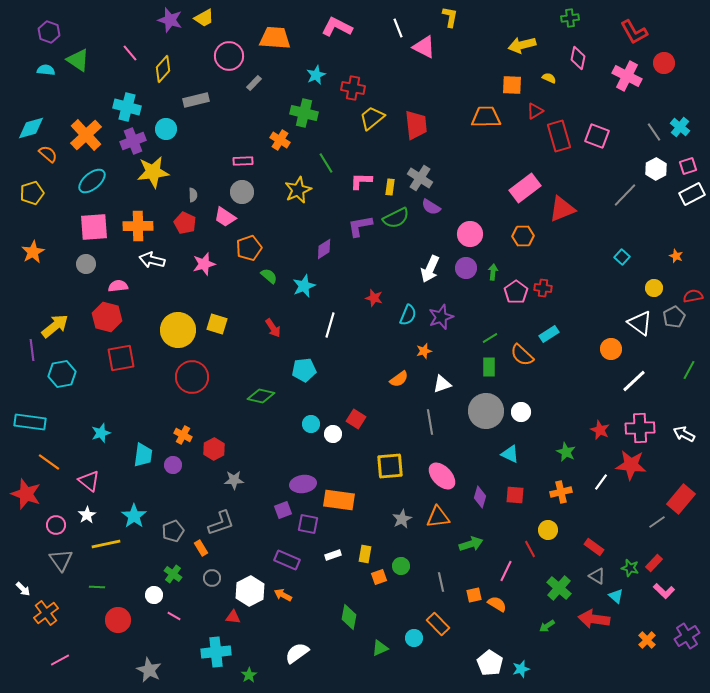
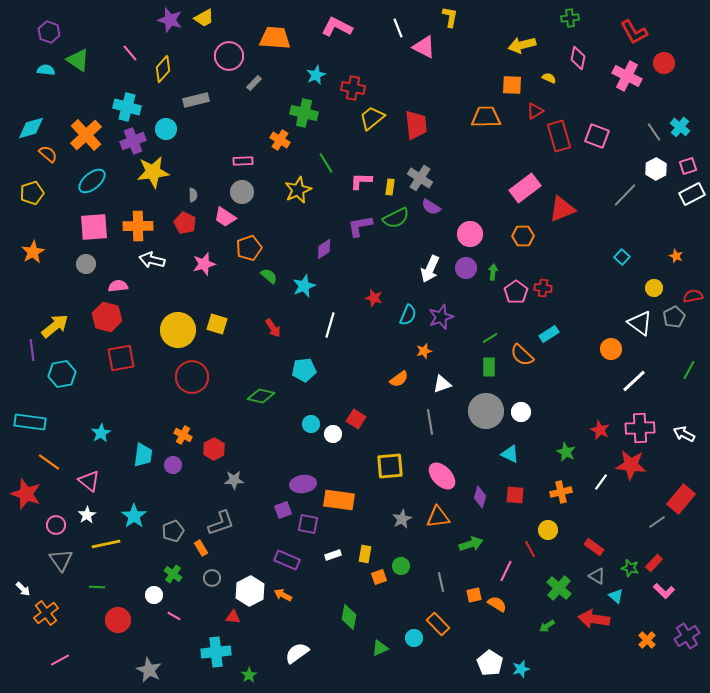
cyan star at (101, 433): rotated 12 degrees counterclockwise
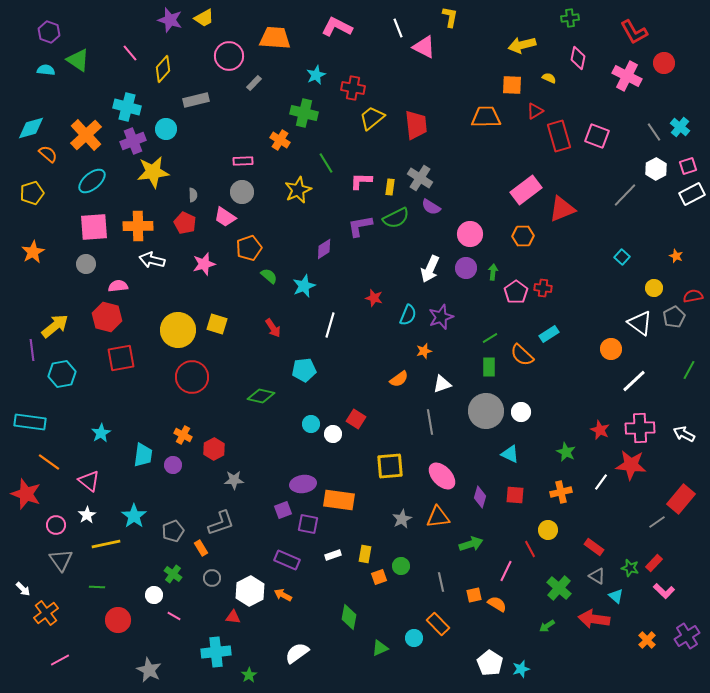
pink rectangle at (525, 188): moved 1 px right, 2 px down
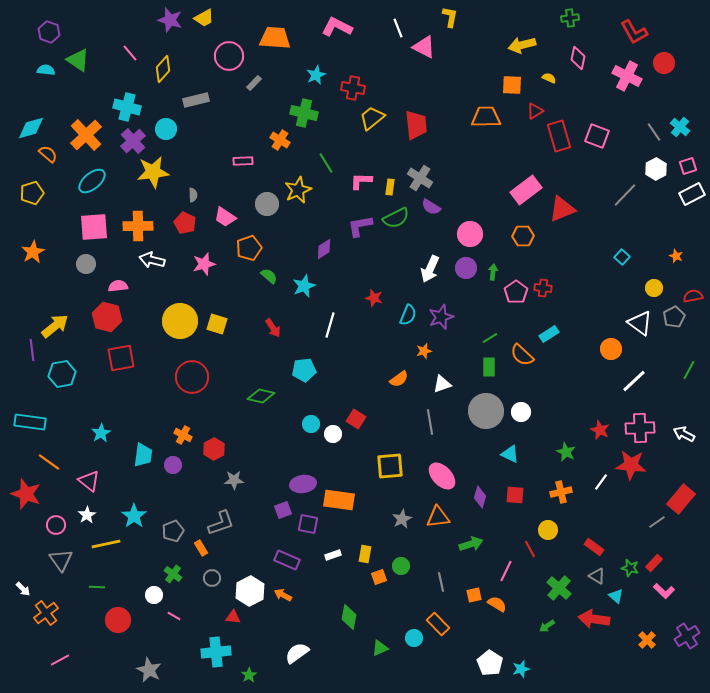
purple cross at (133, 141): rotated 20 degrees counterclockwise
gray circle at (242, 192): moved 25 px right, 12 px down
yellow circle at (178, 330): moved 2 px right, 9 px up
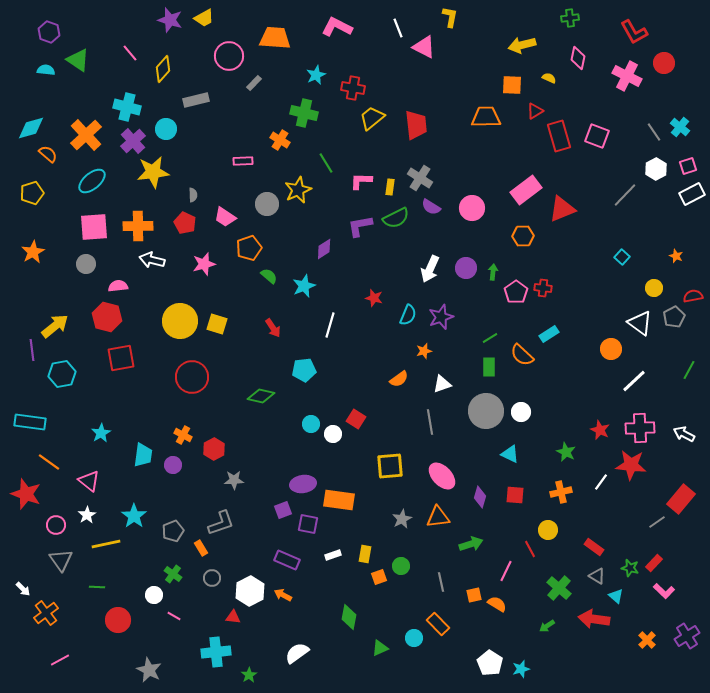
pink circle at (470, 234): moved 2 px right, 26 px up
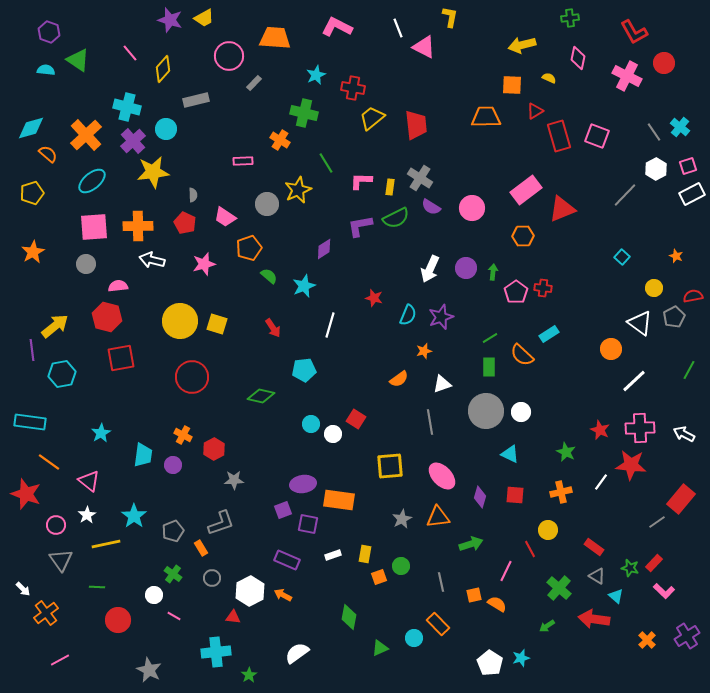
cyan star at (521, 669): moved 11 px up
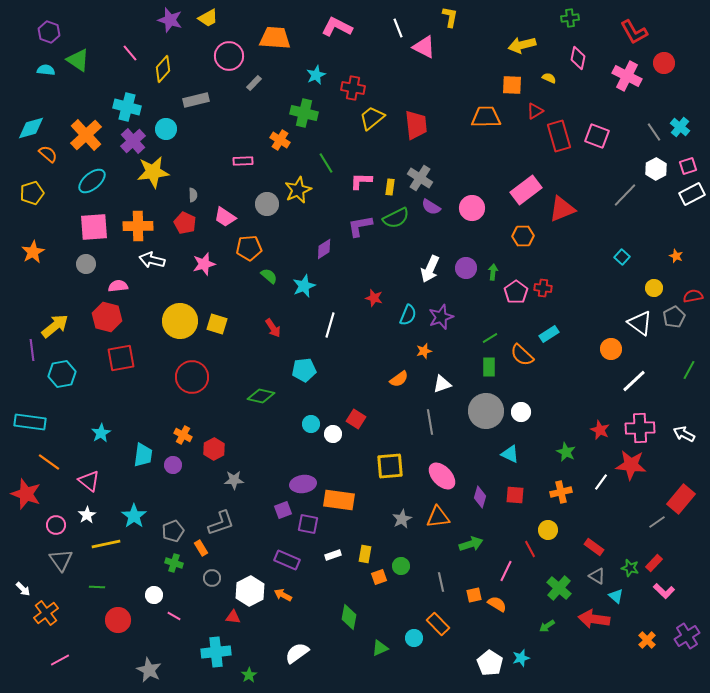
yellow trapezoid at (204, 18): moved 4 px right
orange pentagon at (249, 248): rotated 15 degrees clockwise
green cross at (173, 574): moved 1 px right, 11 px up; rotated 18 degrees counterclockwise
